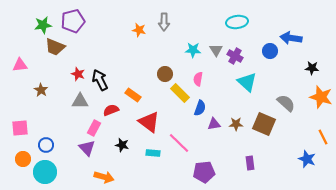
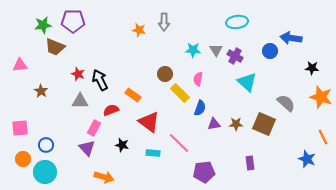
purple pentagon at (73, 21): rotated 15 degrees clockwise
brown star at (41, 90): moved 1 px down
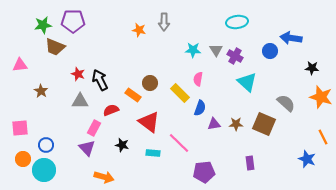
brown circle at (165, 74): moved 15 px left, 9 px down
cyan circle at (45, 172): moved 1 px left, 2 px up
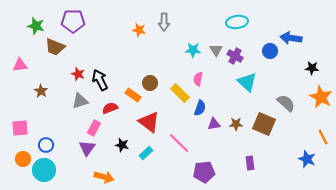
green star at (43, 25): moved 7 px left, 1 px down; rotated 24 degrees clockwise
orange star at (321, 97): rotated 10 degrees clockwise
gray triangle at (80, 101): rotated 18 degrees counterclockwise
red semicircle at (111, 110): moved 1 px left, 2 px up
purple triangle at (87, 148): rotated 18 degrees clockwise
cyan rectangle at (153, 153): moved 7 px left; rotated 48 degrees counterclockwise
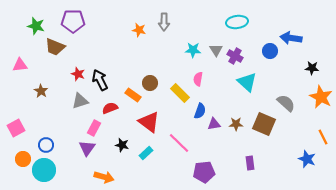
blue semicircle at (200, 108): moved 3 px down
pink square at (20, 128): moved 4 px left; rotated 24 degrees counterclockwise
